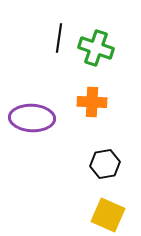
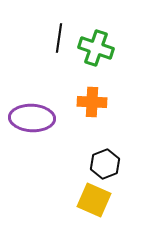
black hexagon: rotated 12 degrees counterclockwise
yellow square: moved 14 px left, 15 px up
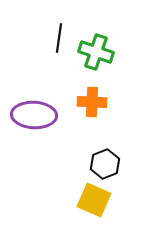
green cross: moved 4 px down
purple ellipse: moved 2 px right, 3 px up
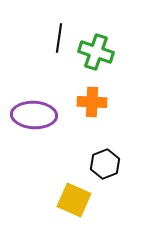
yellow square: moved 20 px left
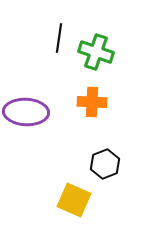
purple ellipse: moved 8 px left, 3 px up
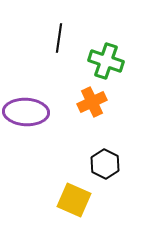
green cross: moved 10 px right, 9 px down
orange cross: rotated 28 degrees counterclockwise
black hexagon: rotated 12 degrees counterclockwise
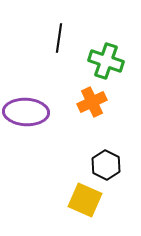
black hexagon: moved 1 px right, 1 px down
yellow square: moved 11 px right
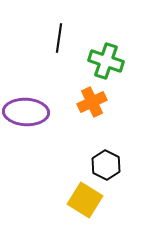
yellow square: rotated 8 degrees clockwise
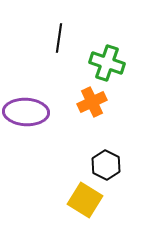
green cross: moved 1 px right, 2 px down
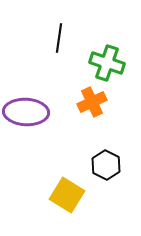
yellow square: moved 18 px left, 5 px up
